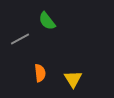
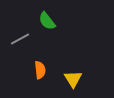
orange semicircle: moved 3 px up
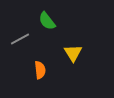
yellow triangle: moved 26 px up
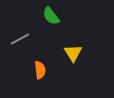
green semicircle: moved 4 px right, 5 px up
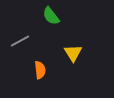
gray line: moved 2 px down
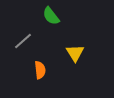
gray line: moved 3 px right; rotated 12 degrees counterclockwise
yellow triangle: moved 2 px right
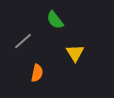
green semicircle: moved 4 px right, 4 px down
orange semicircle: moved 3 px left, 3 px down; rotated 18 degrees clockwise
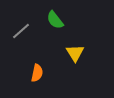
gray line: moved 2 px left, 10 px up
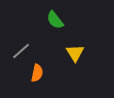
gray line: moved 20 px down
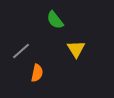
yellow triangle: moved 1 px right, 4 px up
